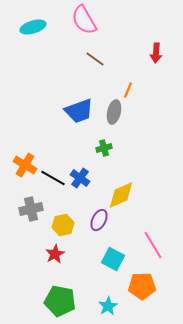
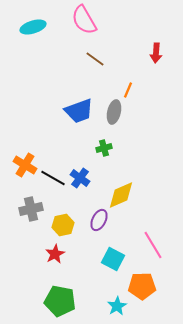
cyan star: moved 9 px right
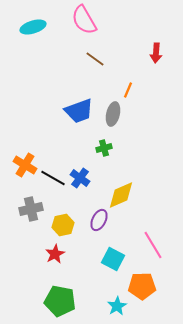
gray ellipse: moved 1 px left, 2 px down
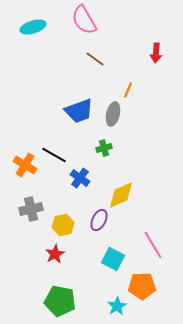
black line: moved 1 px right, 23 px up
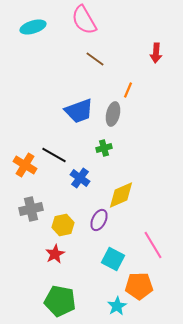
orange pentagon: moved 3 px left
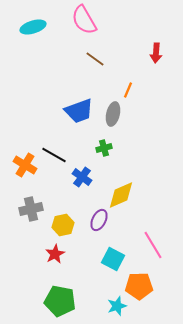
blue cross: moved 2 px right, 1 px up
cyan star: rotated 12 degrees clockwise
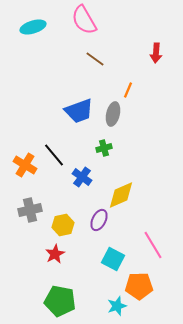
black line: rotated 20 degrees clockwise
gray cross: moved 1 px left, 1 px down
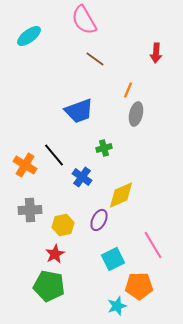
cyan ellipse: moved 4 px left, 9 px down; rotated 20 degrees counterclockwise
gray ellipse: moved 23 px right
gray cross: rotated 10 degrees clockwise
cyan square: rotated 35 degrees clockwise
green pentagon: moved 11 px left, 15 px up
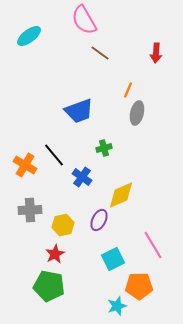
brown line: moved 5 px right, 6 px up
gray ellipse: moved 1 px right, 1 px up
